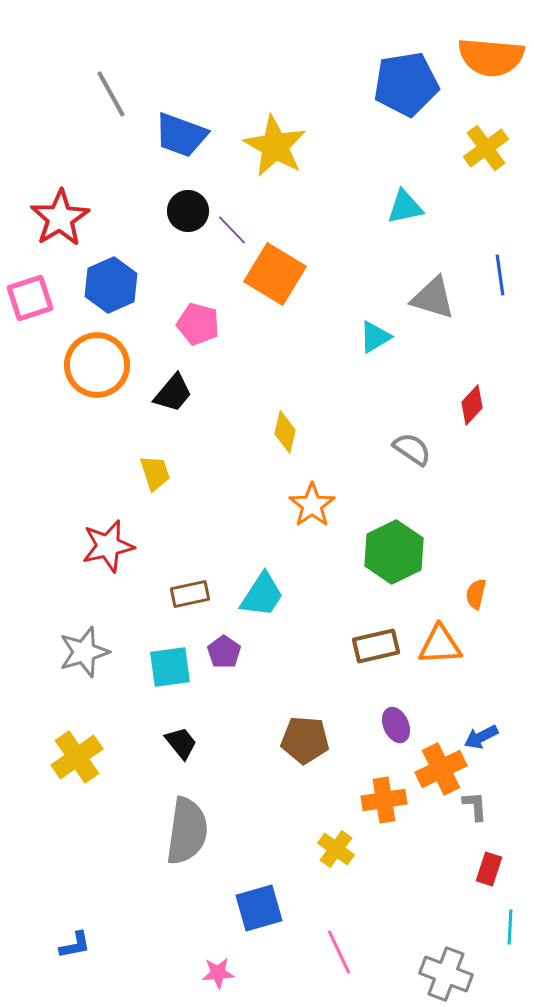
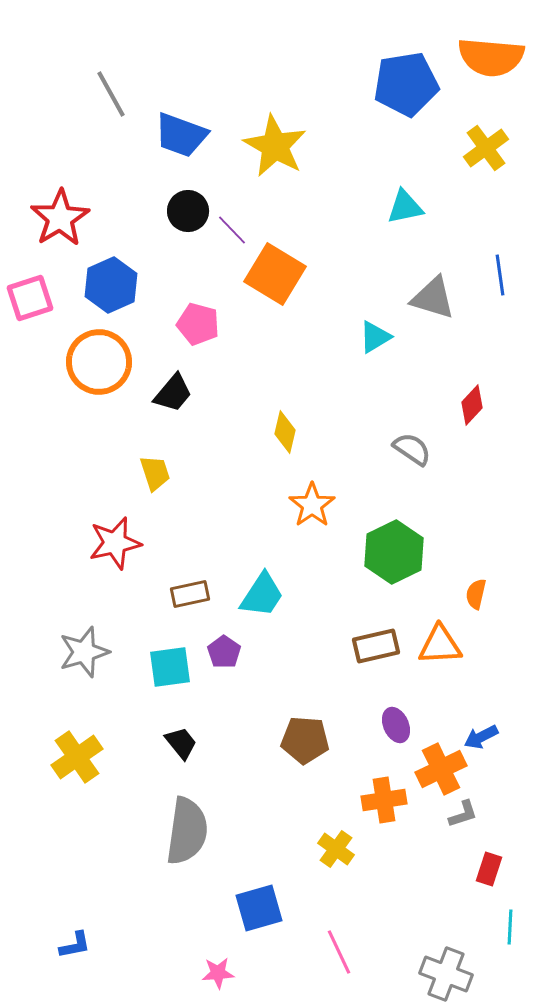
orange circle at (97, 365): moved 2 px right, 3 px up
red star at (108, 546): moved 7 px right, 3 px up
gray L-shape at (475, 806): moved 12 px left, 8 px down; rotated 76 degrees clockwise
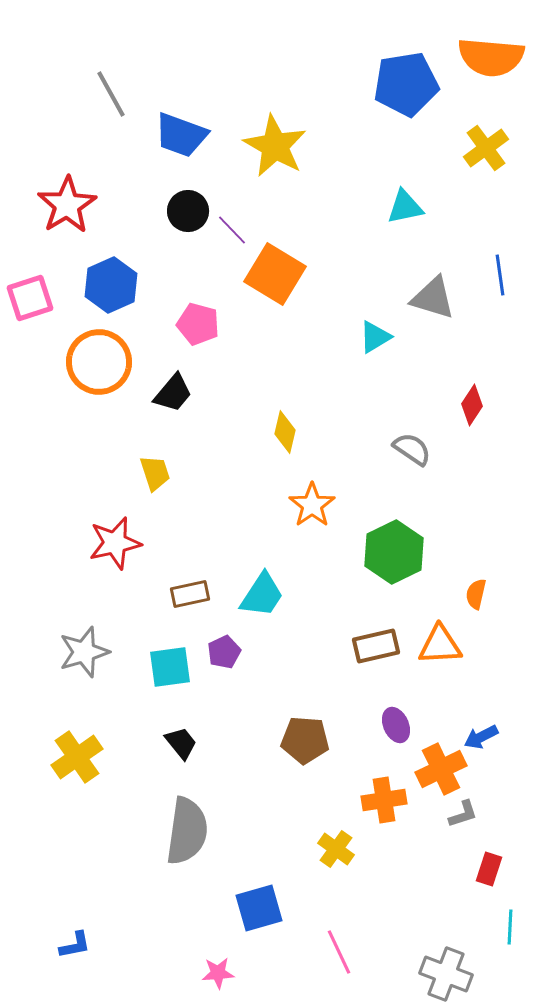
red star at (60, 218): moved 7 px right, 13 px up
red diamond at (472, 405): rotated 9 degrees counterclockwise
purple pentagon at (224, 652): rotated 12 degrees clockwise
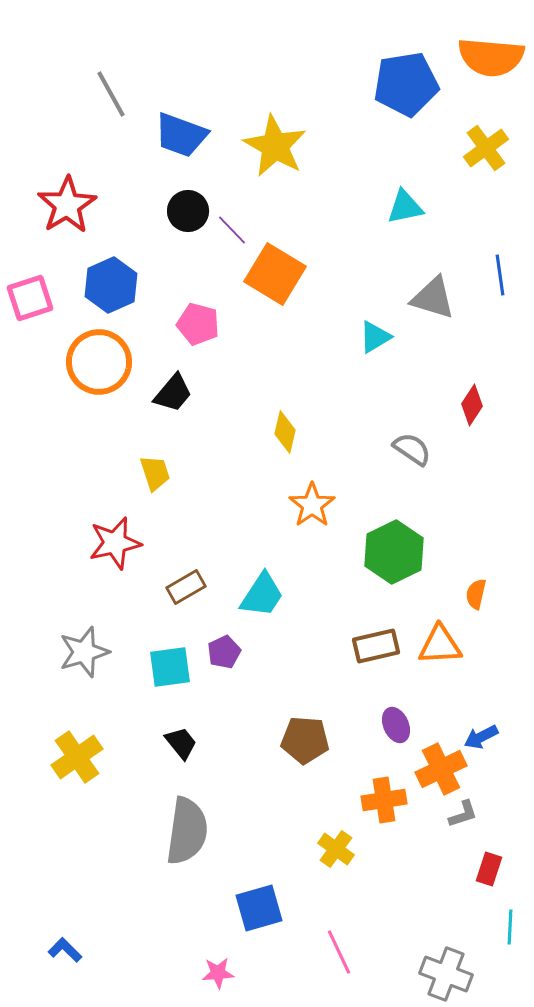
brown rectangle at (190, 594): moved 4 px left, 7 px up; rotated 18 degrees counterclockwise
blue L-shape at (75, 945): moved 10 px left, 5 px down; rotated 124 degrees counterclockwise
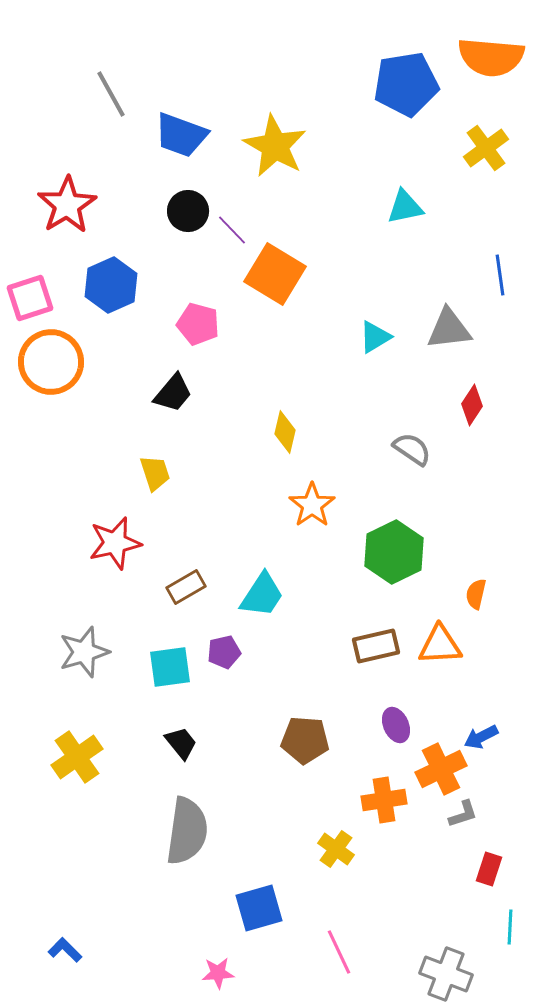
gray triangle at (433, 298): moved 16 px right, 31 px down; rotated 24 degrees counterclockwise
orange circle at (99, 362): moved 48 px left
purple pentagon at (224, 652): rotated 12 degrees clockwise
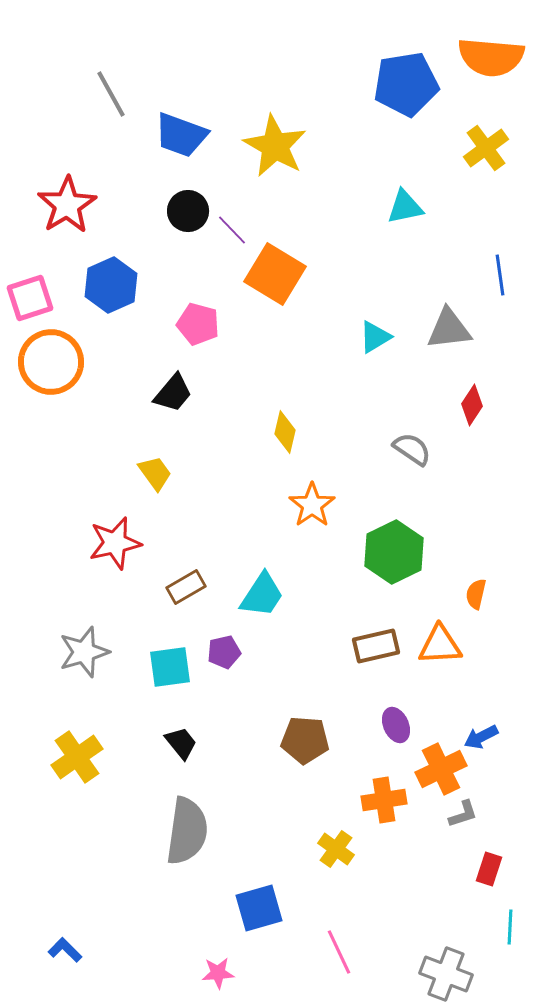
yellow trapezoid at (155, 473): rotated 18 degrees counterclockwise
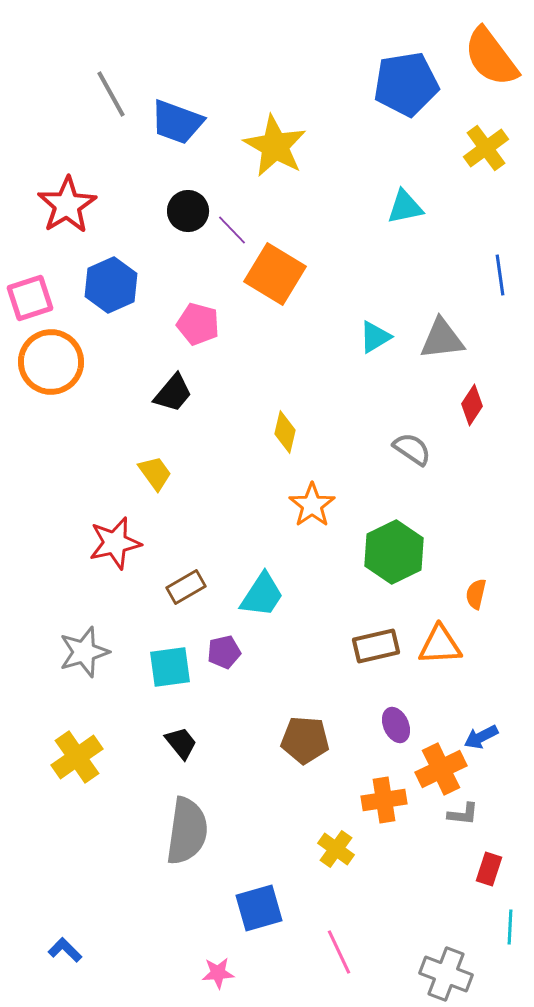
orange semicircle at (491, 57): rotated 48 degrees clockwise
blue trapezoid at (181, 135): moved 4 px left, 13 px up
gray triangle at (449, 329): moved 7 px left, 10 px down
gray L-shape at (463, 814): rotated 24 degrees clockwise
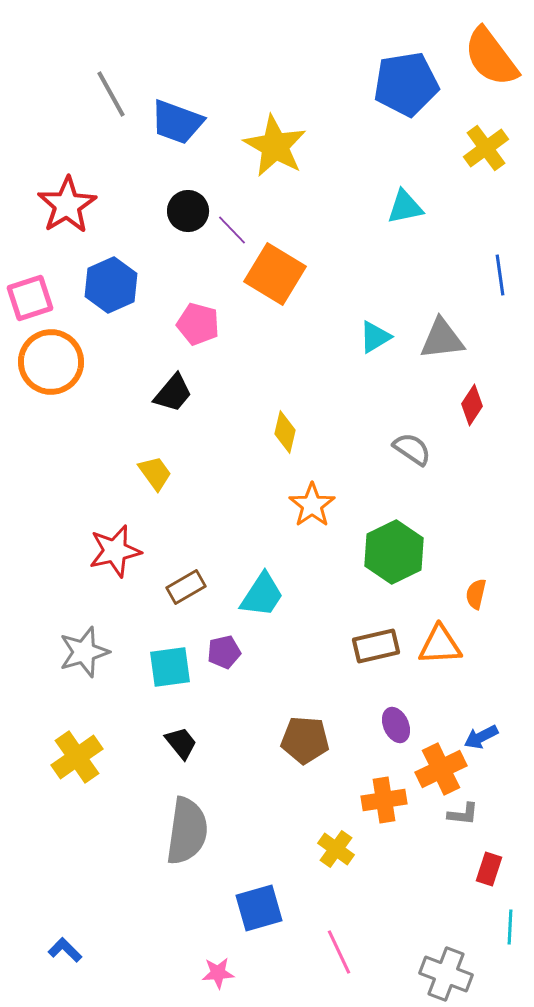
red star at (115, 543): moved 8 px down
